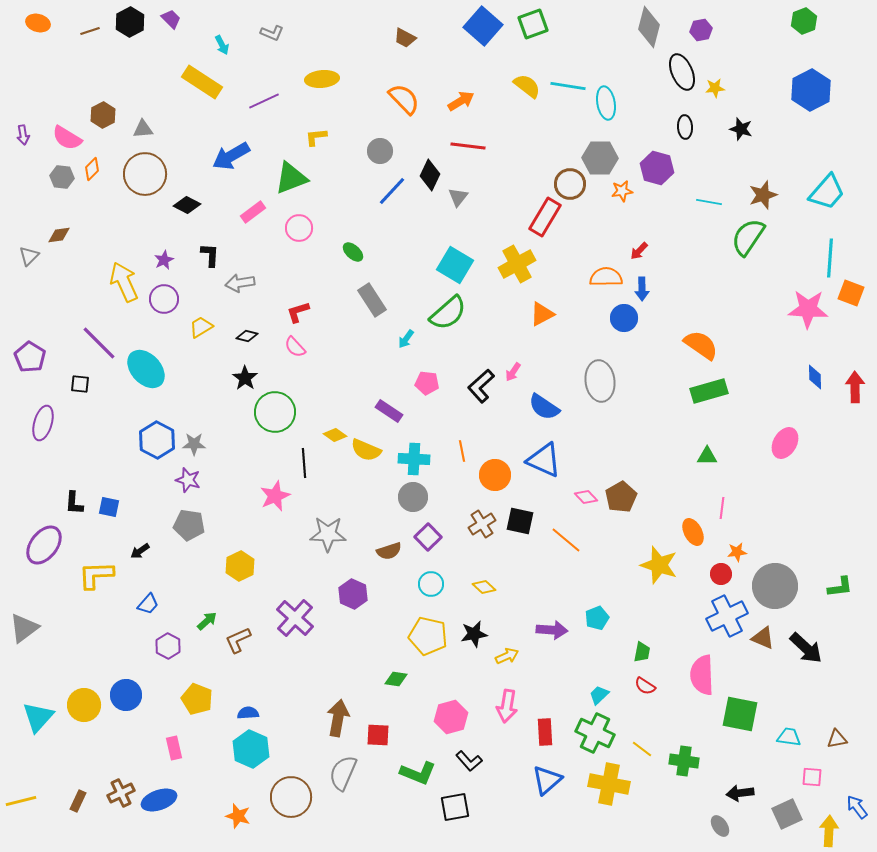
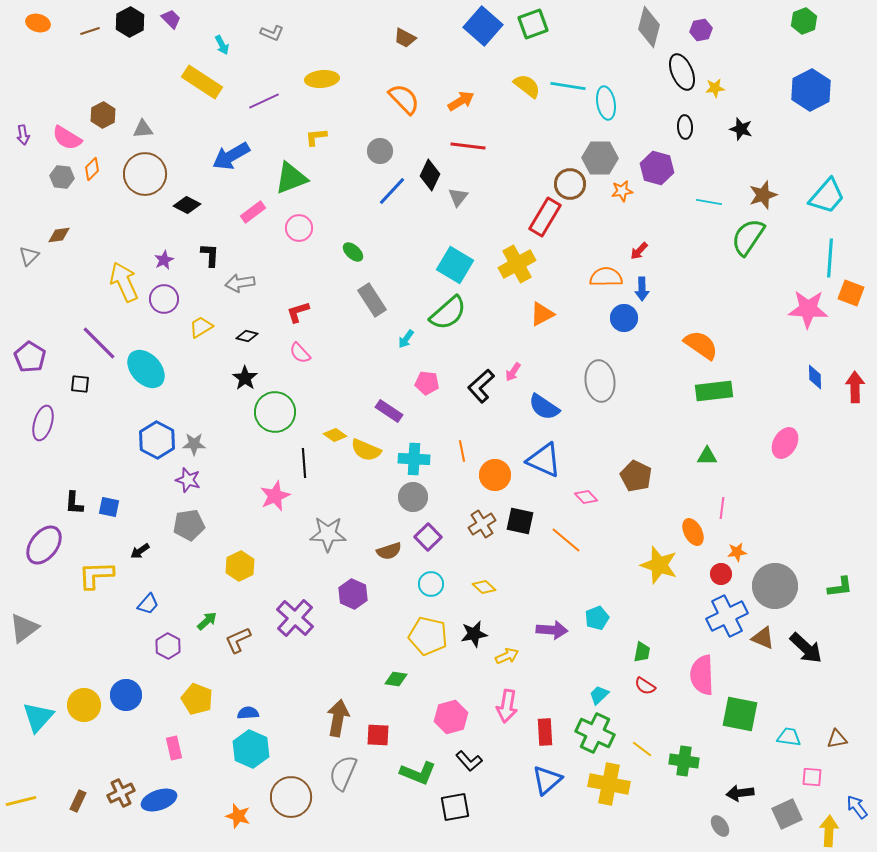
cyan trapezoid at (827, 192): moved 4 px down
pink semicircle at (295, 347): moved 5 px right, 6 px down
green rectangle at (709, 391): moved 5 px right; rotated 9 degrees clockwise
brown pentagon at (621, 497): moved 15 px right, 21 px up; rotated 16 degrees counterclockwise
gray pentagon at (189, 525): rotated 16 degrees counterclockwise
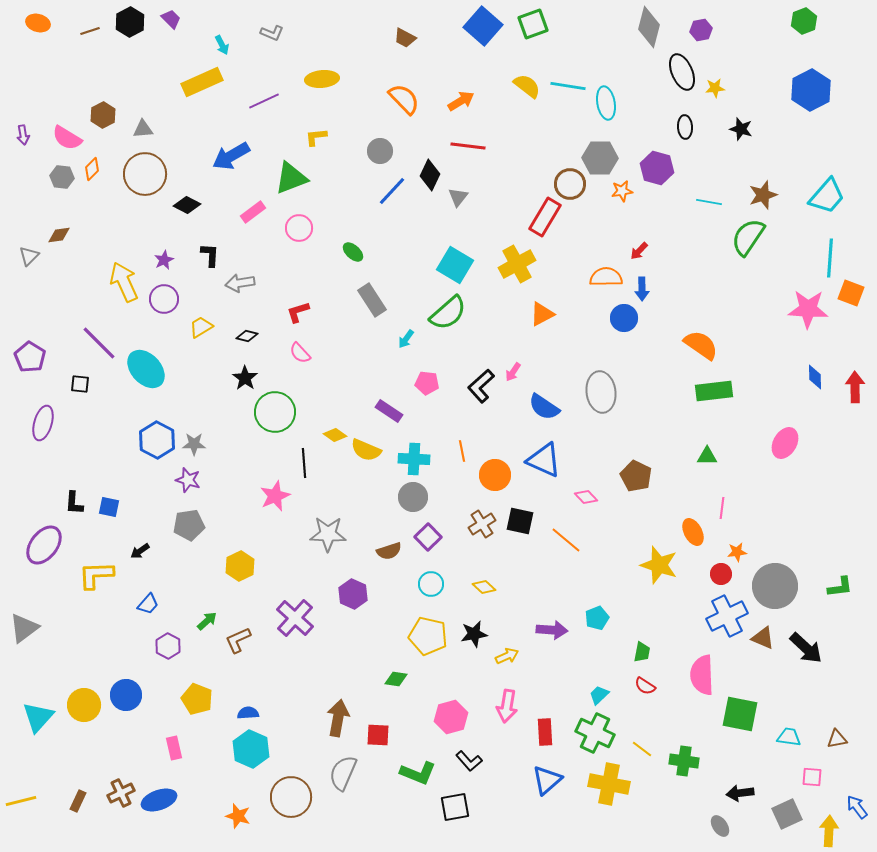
yellow rectangle at (202, 82): rotated 57 degrees counterclockwise
gray ellipse at (600, 381): moved 1 px right, 11 px down
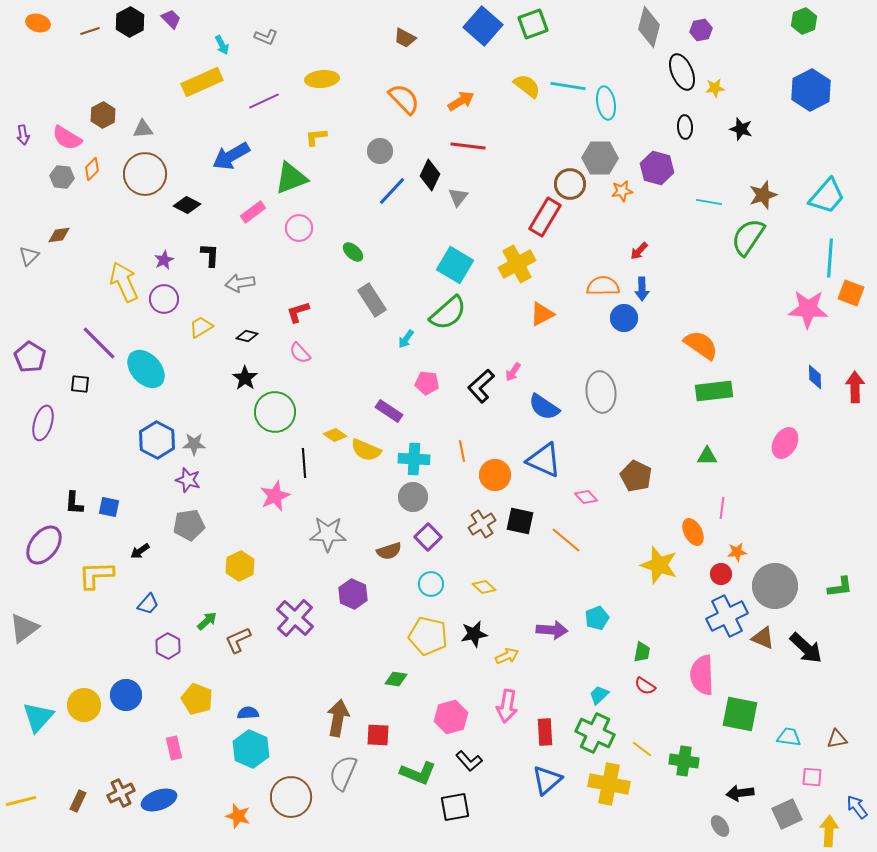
gray L-shape at (272, 33): moved 6 px left, 4 px down
orange semicircle at (606, 277): moved 3 px left, 9 px down
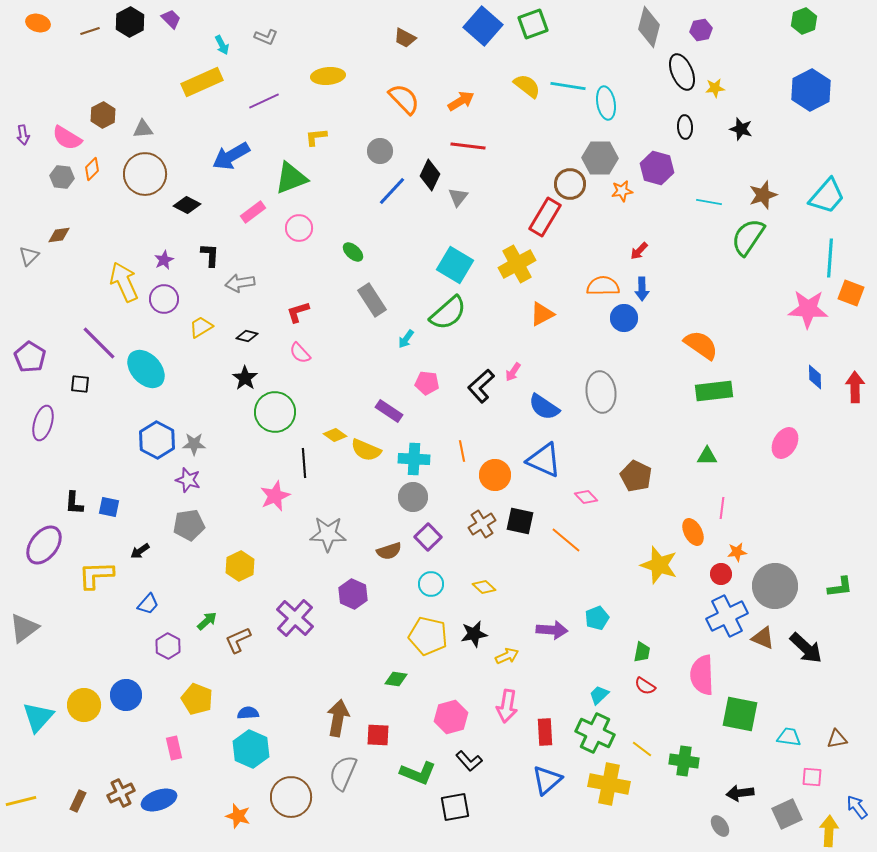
yellow ellipse at (322, 79): moved 6 px right, 3 px up
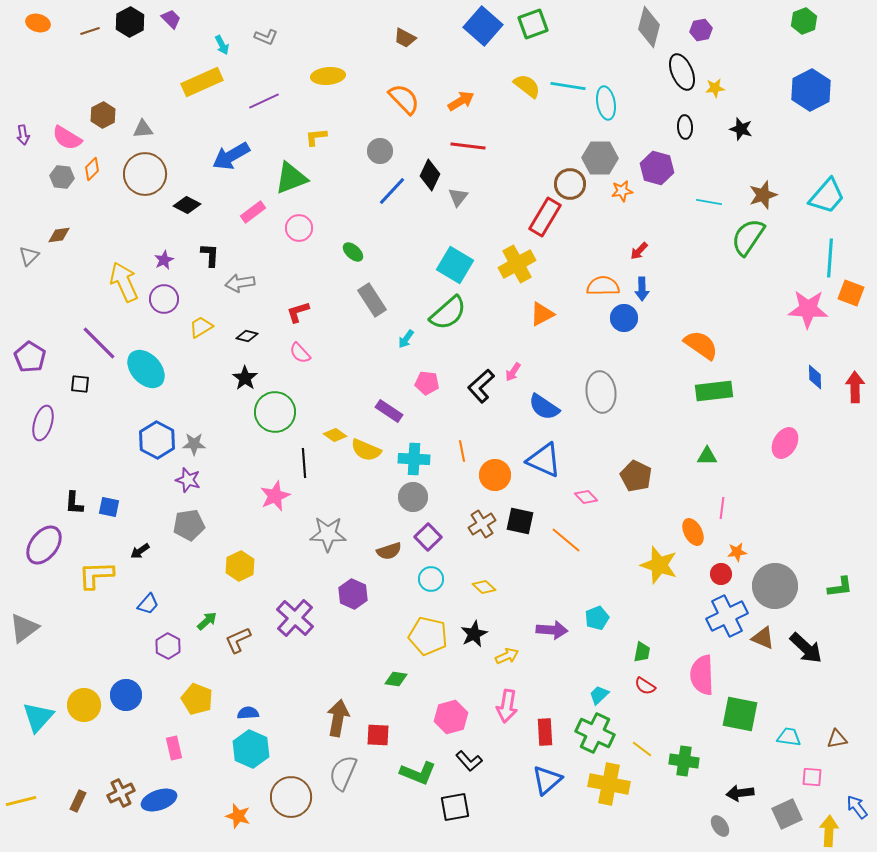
cyan circle at (431, 584): moved 5 px up
black star at (474, 634): rotated 16 degrees counterclockwise
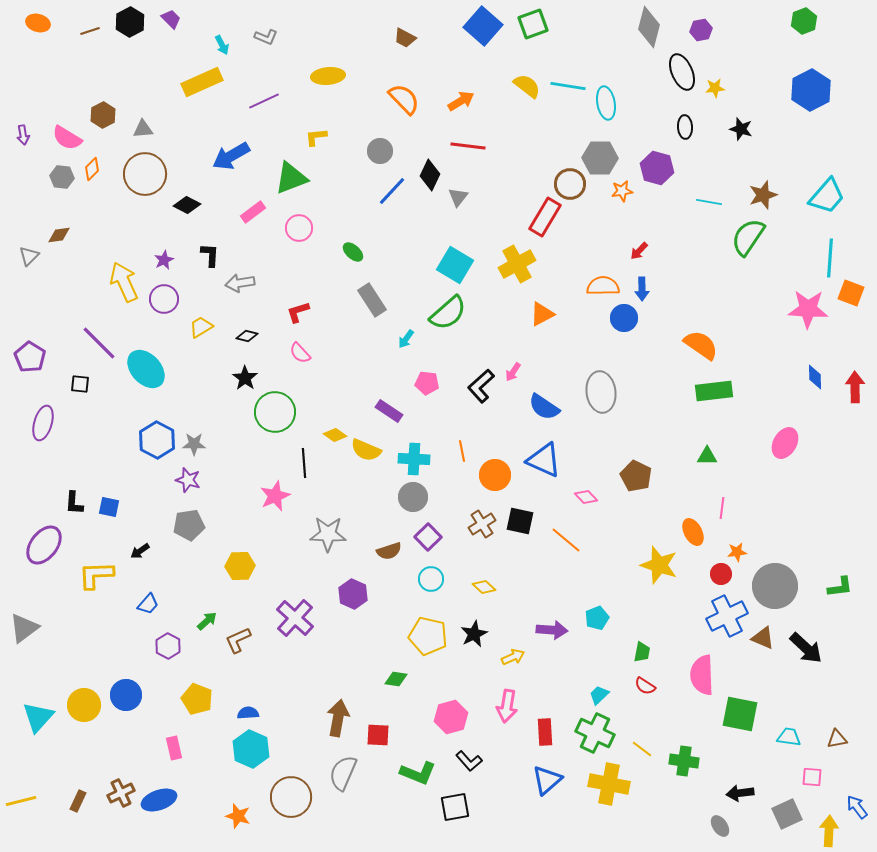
yellow hexagon at (240, 566): rotated 24 degrees clockwise
yellow arrow at (507, 656): moved 6 px right, 1 px down
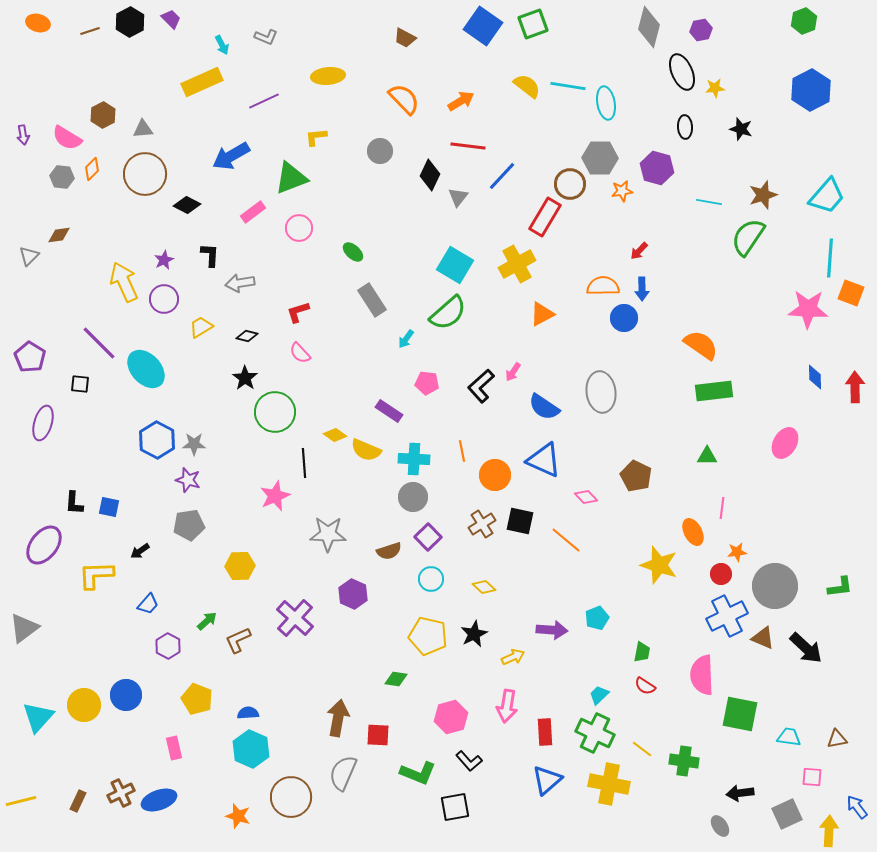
blue square at (483, 26): rotated 6 degrees counterclockwise
blue line at (392, 191): moved 110 px right, 15 px up
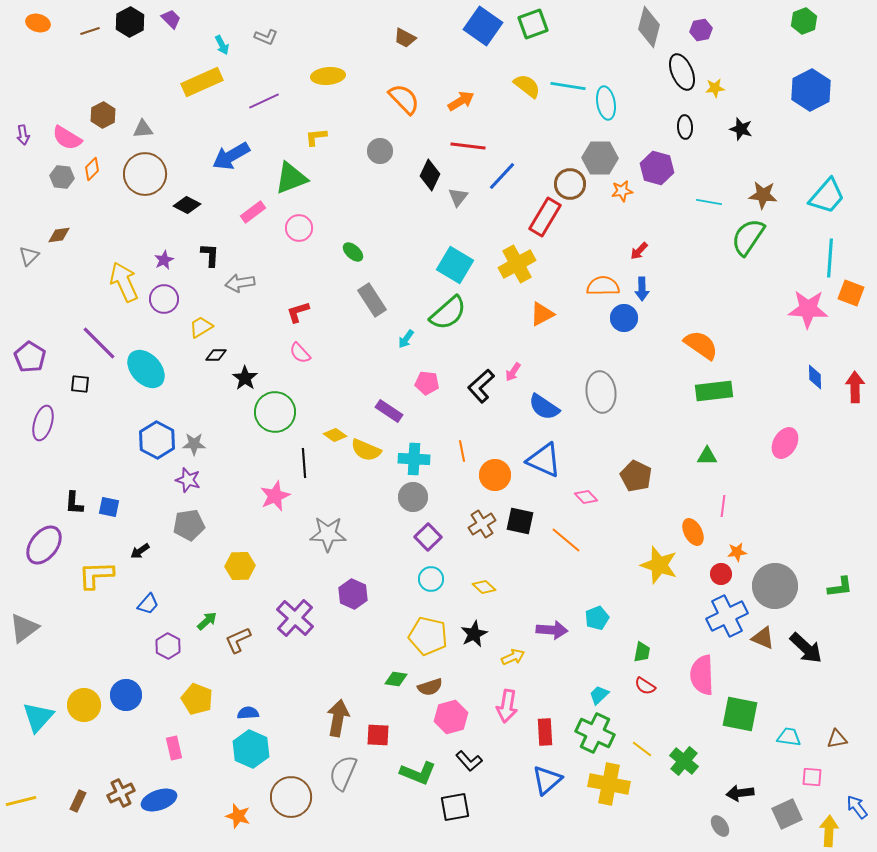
brown star at (763, 195): rotated 24 degrees clockwise
black diamond at (247, 336): moved 31 px left, 19 px down; rotated 15 degrees counterclockwise
pink line at (722, 508): moved 1 px right, 2 px up
brown semicircle at (389, 551): moved 41 px right, 136 px down
green cross at (684, 761): rotated 32 degrees clockwise
